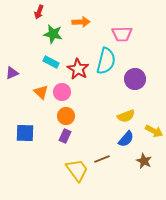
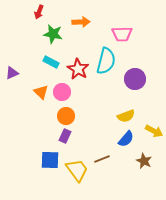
blue square: moved 25 px right, 27 px down
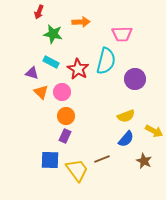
purple triangle: moved 20 px right; rotated 40 degrees clockwise
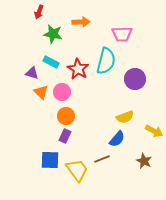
yellow semicircle: moved 1 px left, 1 px down
blue semicircle: moved 9 px left
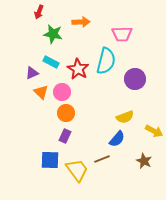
purple triangle: rotated 40 degrees counterclockwise
orange circle: moved 3 px up
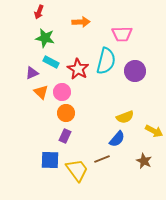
green star: moved 8 px left, 4 px down
purple circle: moved 8 px up
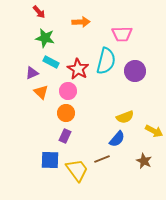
red arrow: rotated 64 degrees counterclockwise
pink circle: moved 6 px right, 1 px up
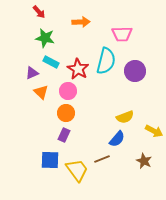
purple rectangle: moved 1 px left, 1 px up
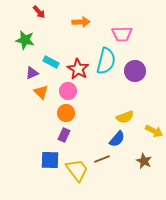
green star: moved 20 px left, 2 px down
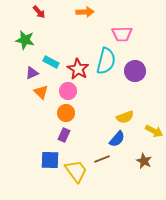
orange arrow: moved 4 px right, 10 px up
yellow trapezoid: moved 1 px left, 1 px down
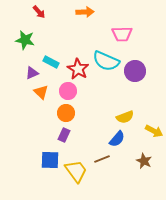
cyan semicircle: rotated 100 degrees clockwise
